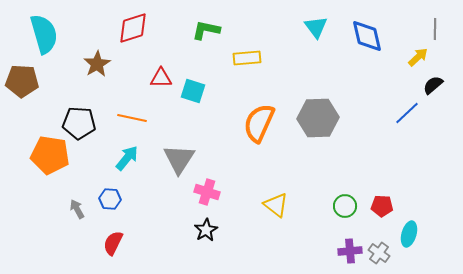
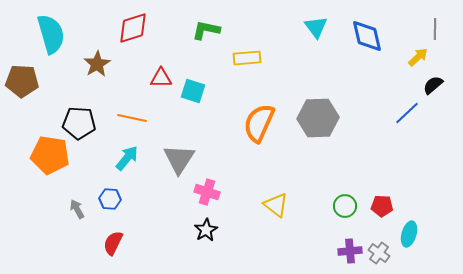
cyan semicircle: moved 7 px right
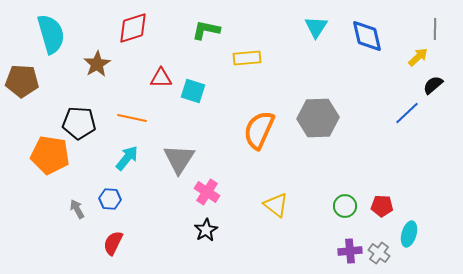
cyan triangle: rotated 10 degrees clockwise
orange semicircle: moved 7 px down
pink cross: rotated 15 degrees clockwise
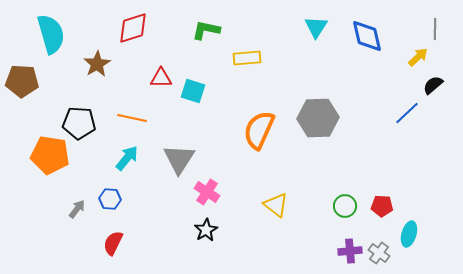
gray arrow: rotated 66 degrees clockwise
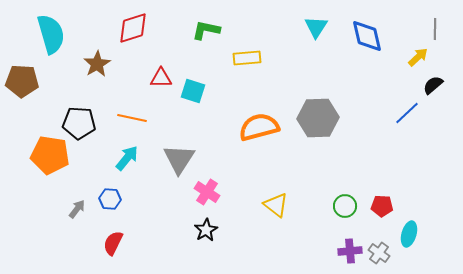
orange semicircle: moved 3 px up; rotated 51 degrees clockwise
